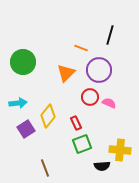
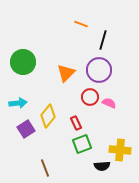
black line: moved 7 px left, 5 px down
orange line: moved 24 px up
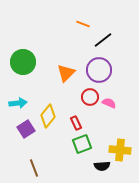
orange line: moved 2 px right
black line: rotated 36 degrees clockwise
brown line: moved 11 px left
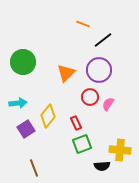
pink semicircle: moved 1 px left, 1 px down; rotated 80 degrees counterclockwise
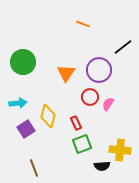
black line: moved 20 px right, 7 px down
orange triangle: rotated 12 degrees counterclockwise
yellow diamond: rotated 25 degrees counterclockwise
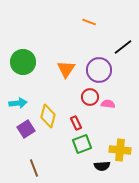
orange line: moved 6 px right, 2 px up
orange triangle: moved 4 px up
pink semicircle: rotated 64 degrees clockwise
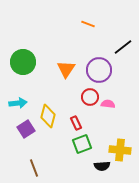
orange line: moved 1 px left, 2 px down
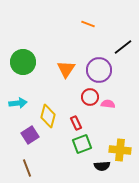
purple square: moved 4 px right, 6 px down
brown line: moved 7 px left
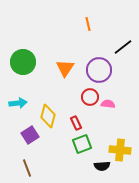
orange line: rotated 56 degrees clockwise
orange triangle: moved 1 px left, 1 px up
